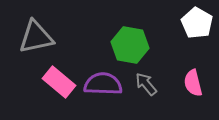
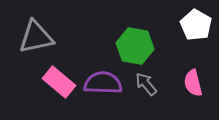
white pentagon: moved 1 px left, 2 px down
green hexagon: moved 5 px right, 1 px down
purple semicircle: moved 1 px up
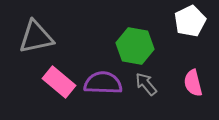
white pentagon: moved 6 px left, 4 px up; rotated 16 degrees clockwise
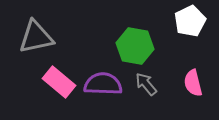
purple semicircle: moved 1 px down
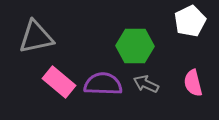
green hexagon: rotated 9 degrees counterclockwise
gray arrow: rotated 25 degrees counterclockwise
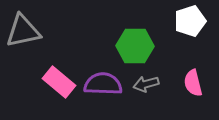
white pentagon: rotated 8 degrees clockwise
gray triangle: moved 13 px left, 6 px up
gray arrow: rotated 40 degrees counterclockwise
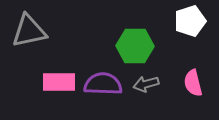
gray triangle: moved 6 px right
pink rectangle: rotated 40 degrees counterclockwise
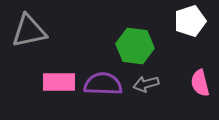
green hexagon: rotated 6 degrees clockwise
pink semicircle: moved 7 px right
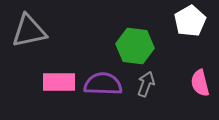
white pentagon: rotated 12 degrees counterclockwise
gray arrow: rotated 125 degrees clockwise
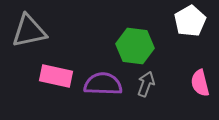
pink rectangle: moved 3 px left, 6 px up; rotated 12 degrees clockwise
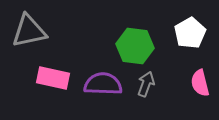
white pentagon: moved 12 px down
pink rectangle: moved 3 px left, 2 px down
